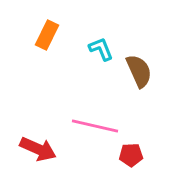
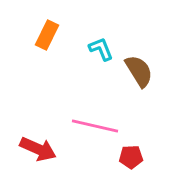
brown semicircle: rotated 8 degrees counterclockwise
red pentagon: moved 2 px down
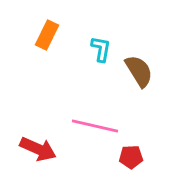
cyan L-shape: rotated 32 degrees clockwise
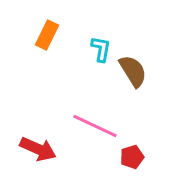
brown semicircle: moved 6 px left
pink line: rotated 12 degrees clockwise
red pentagon: moved 1 px right; rotated 15 degrees counterclockwise
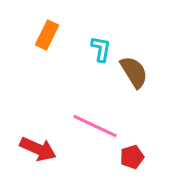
brown semicircle: moved 1 px right, 1 px down
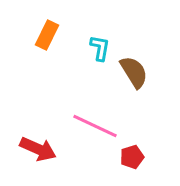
cyan L-shape: moved 1 px left, 1 px up
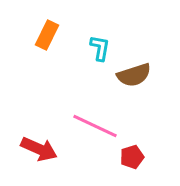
brown semicircle: moved 3 px down; rotated 104 degrees clockwise
red arrow: moved 1 px right
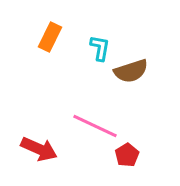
orange rectangle: moved 3 px right, 2 px down
brown semicircle: moved 3 px left, 4 px up
red pentagon: moved 5 px left, 2 px up; rotated 15 degrees counterclockwise
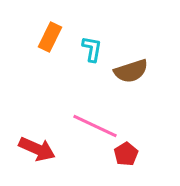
cyan L-shape: moved 8 px left, 1 px down
red arrow: moved 2 px left
red pentagon: moved 1 px left, 1 px up
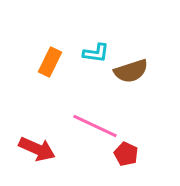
orange rectangle: moved 25 px down
cyan L-shape: moved 4 px right, 4 px down; rotated 88 degrees clockwise
red pentagon: rotated 15 degrees counterclockwise
